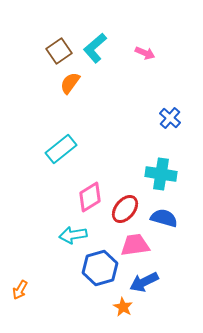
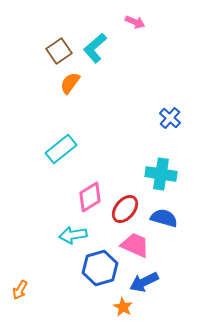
pink arrow: moved 10 px left, 31 px up
pink trapezoid: rotated 32 degrees clockwise
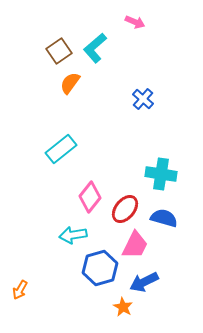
blue cross: moved 27 px left, 19 px up
pink diamond: rotated 20 degrees counterclockwise
pink trapezoid: rotated 92 degrees clockwise
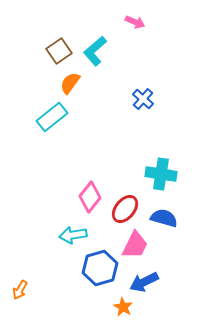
cyan L-shape: moved 3 px down
cyan rectangle: moved 9 px left, 32 px up
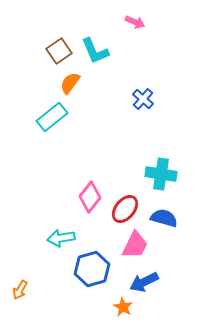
cyan L-shape: rotated 72 degrees counterclockwise
cyan arrow: moved 12 px left, 3 px down
blue hexagon: moved 8 px left, 1 px down
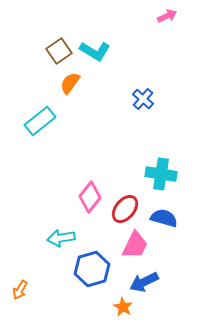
pink arrow: moved 32 px right, 6 px up; rotated 48 degrees counterclockwise
cyan L-shape: rotated 36 degrees counterclockwise
cyan rectangle: moved 12 px left, 4 px down
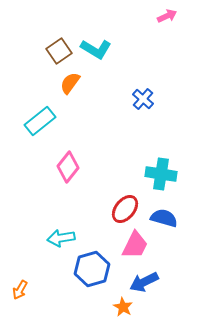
cyan L-shape: moved 1 px right, 2 px up
pink diamond: moved 22 px left, 30 px up
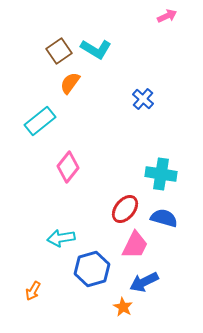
orange arrow: moved 13 px right, 1 px down
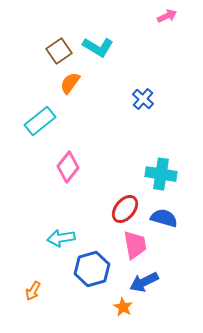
cyan L-shape: moved 2 px right, 2 px up
pink trapezoid: rotated 36 degrees counterclockwise
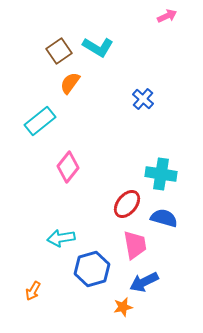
red ellipse: moved 2 px right, 5 px up
orange star: rotated 30 degrees clockwise
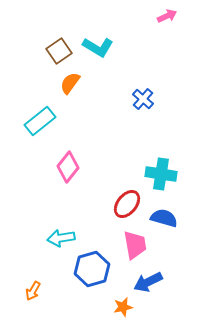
blue arrow: moved 4 px right
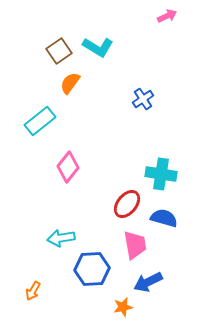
blue cross: rotated 15 degrees clockwise
blue hexagon: rotated 12 degrees clockwise
